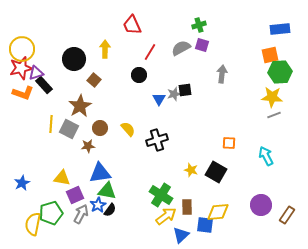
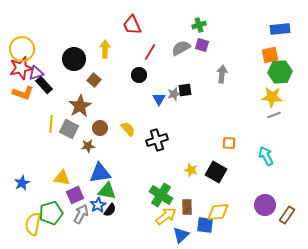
purple circle at (261, 205): moved 4 px right
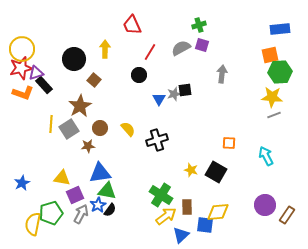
gray square at (69, 129): rotated 30 degrees clockwise
